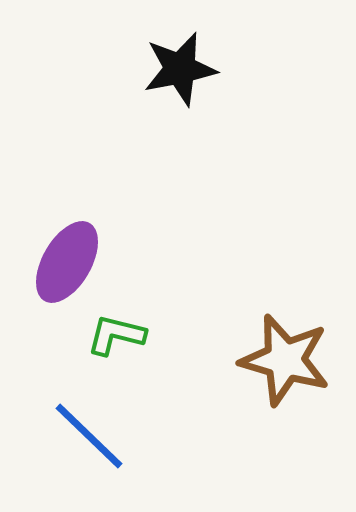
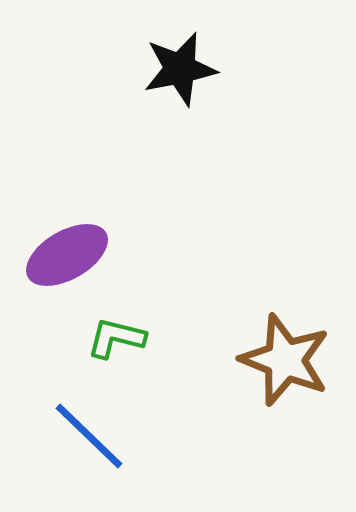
purple ellipse: moved 7 px up; rotated 30 degrees clockwise
green L-shape: moved 3 px down
brown star: rotated 6 degrees clockwise
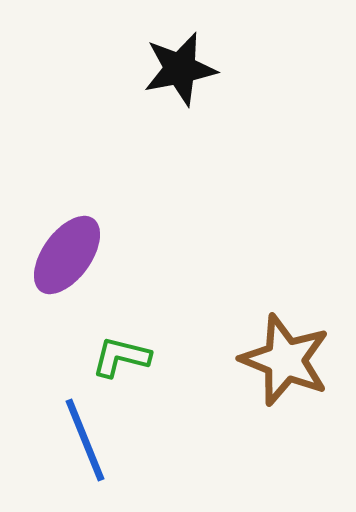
purple ellipse: rotated 24 degrees counterclockwise
green L-shape: moved 5 px right, 19 px down
blue line: moved 4 px left, 4 px down; rotated 24 degrees clockwise
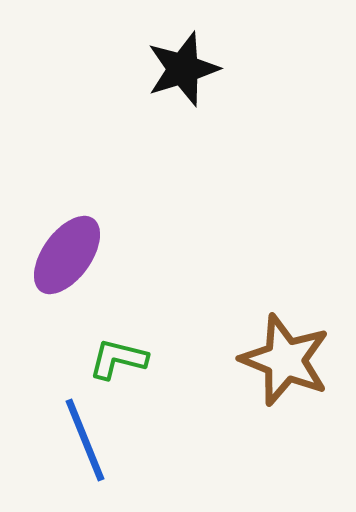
black star: moved 3 px right; rotated 6 degrees counterclockwise
green L-shape: moved 3 px left, 2 px down
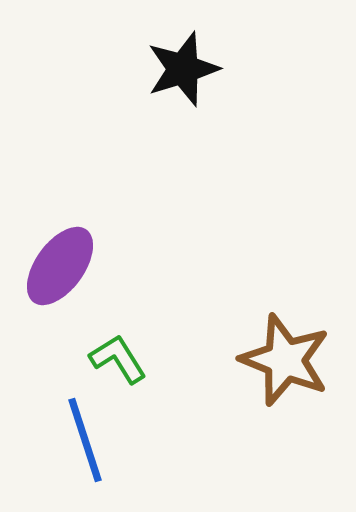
purple ellipse: moved 7 px left, 11 px down
green L-shape: rotated 44 degrees clockwise
blue line: rotated 4 degrees clockwise
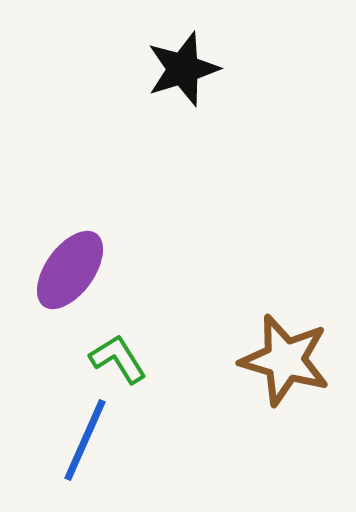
purple ellipse: moved 10 px right, 4 px down
brown star: rotated 6 degrees counterclockwise
blue line: rotated 42 degrees clockwise
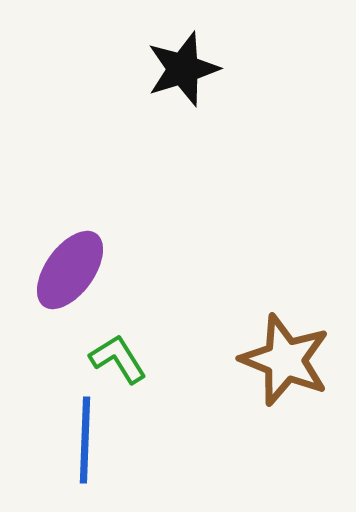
brown star: rotated 6 degrees clockwise
blue line: rotated 22 degrees counterclockwise
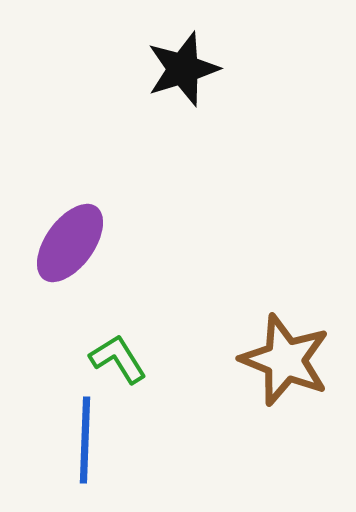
purple ellipse: moved 27 px up
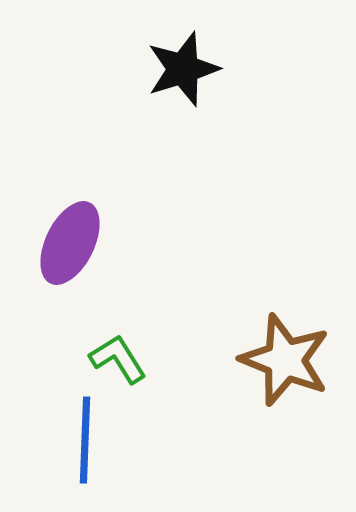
purple ellipse: rotated 10 degrees counterclockwise
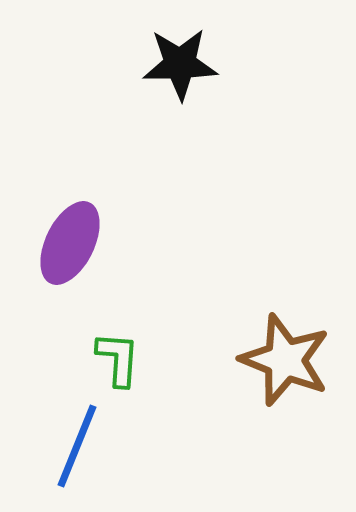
black star: moved 3 px left, 5 px up; rotated 16 degrees clockwise
green L-shape: rotated 36 degrees clockwise
blue line: moved 8 px left, 6 px down; rotated 20 degrees clockwise
